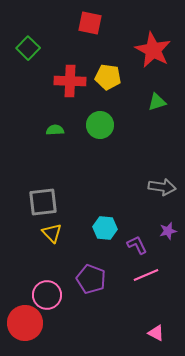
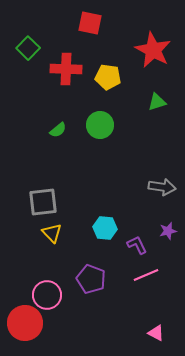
red cross: moved 4 px left, 12 px up
green semicircle: moved 3 px right; rotated 144 degrees clockwise
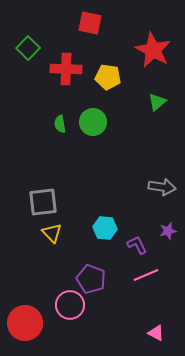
green triangle: rotated 24 degrees counterclockwise
green circle: moved 7 px left, 3 px up
green semicircle: moved 2 px right, 6 px up; rotated 120 degrees clockwise
pink circle: moved 23 px right, 10 px down
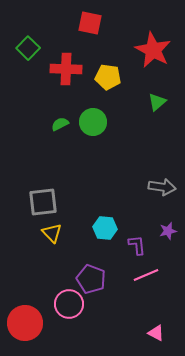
green semicircle: rotated 72 degrees clockwise
purple L-shape: rotated 20 degrees clockwise
pink circle: moved 1 px left, 1 px up
